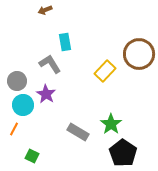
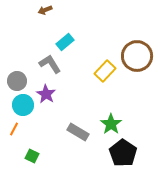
cyan rectangle: rotated 60 degrees clockwise
brown circle: moved 2 px left, 2 px down
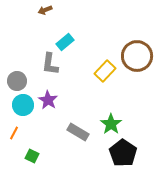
gray L-shape: rotated 140 degrees counterclockwise
purple star: moved 2 px right, 6 px down
orange line: moved 4 px down
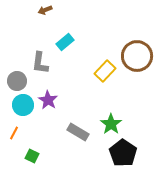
gray L-shape: moved 10 px left, 1 px up
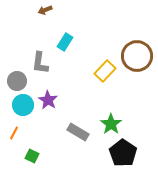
cyan rectangle: rotated 18 degrees counterclockwise
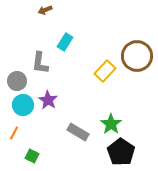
black pentagon: moved 2 px left, 1 px up
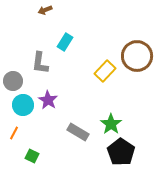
gray circle: moved 4 px left
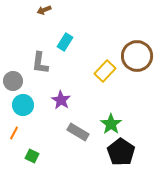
brown arrow: moved 1 px left
purple star: moved 13 px right
